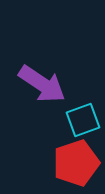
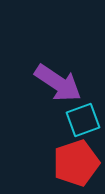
purple arrow: moved 16 px right, 1 px up
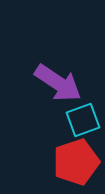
red pentagon: moved 1 px up
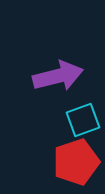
purple arrow: moved 7 px up; rotated 48 degrees counterclockwise
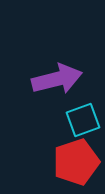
purple arrow: moved 1 px left, 3 px down
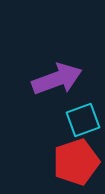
purple arrow: rotated 6 degrees counterclockwise
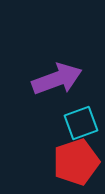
cyan square: moved 2 px left, 3 px down
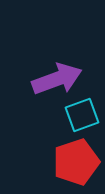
cyan square: moved 1 px right, 8 px up
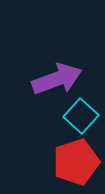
cyan square: moved 1 px left, 1 px down; rotated 28 degrees counterclockwise
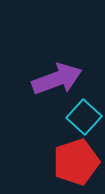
cyan square: moved 3 px right, 1 px down
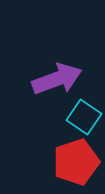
cyan square: rotated 8 degrees counterclockwise
